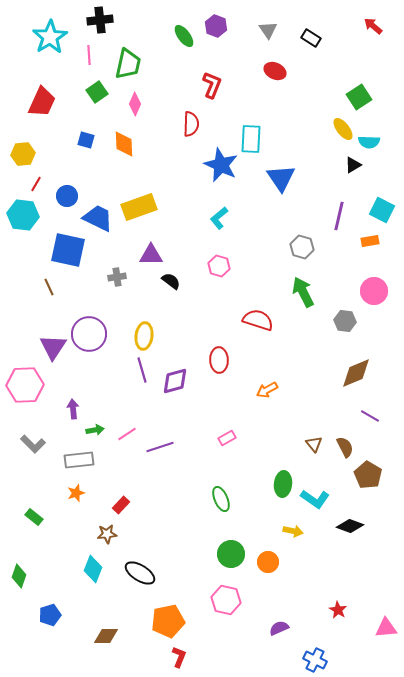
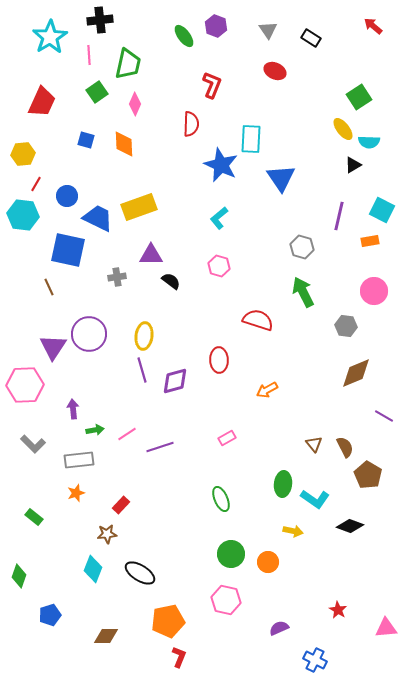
gray hexagon at (345, 321): moved 1 px right, 5 px down
purple line at (370, 416): moved 14 px right
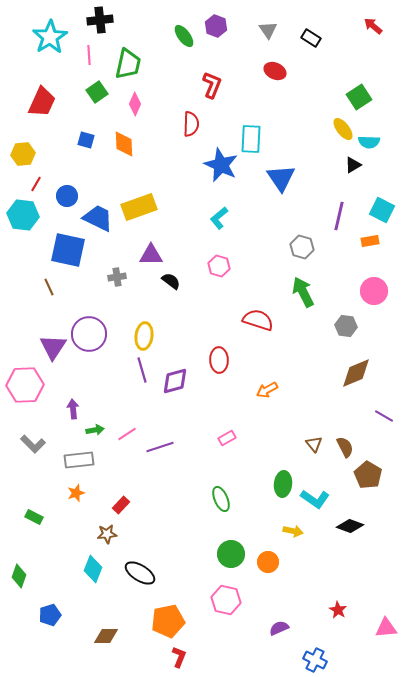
green rectangle at (34, 517): rotated 12 degrees counterclockwise
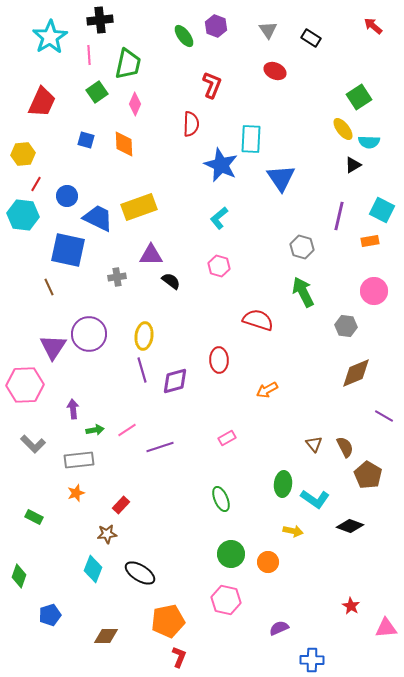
pink line at (127, 434): moved 4 px up
red star at (338, 610): moved 13 px right, 4 px up
blue cross at (315, 660): moved 3 px left; rotated 25 degrees counterclockwise
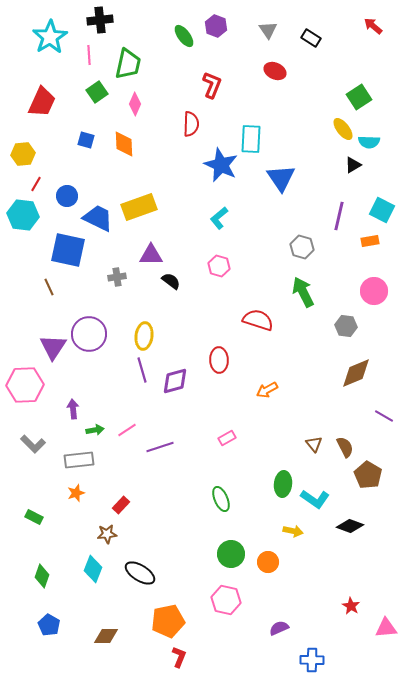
green diamond at (19, 576): moved 23 px right
blue pentagon at (50, 615): moved 1 px left, 10 px down; rotated 25 degrees counterclockwise
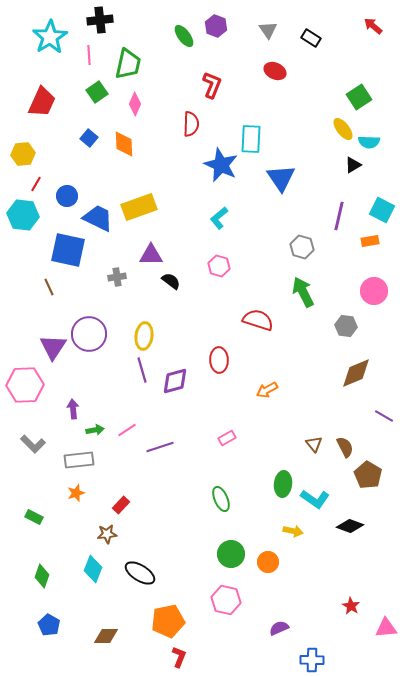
blue square at (86, 140): moved 3 px right, 2 px up; rotated 24 degrees clockwise
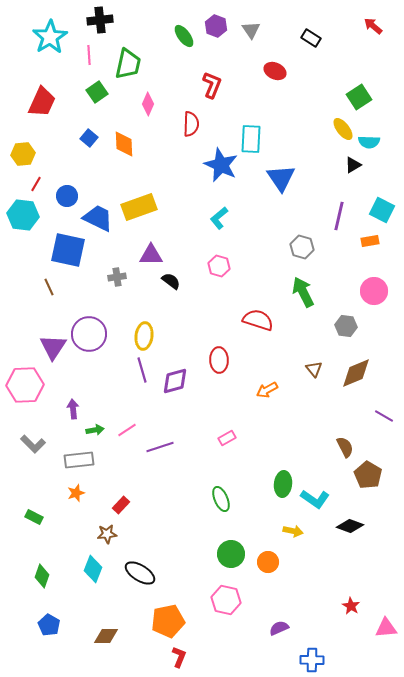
gray triangle at (268, 30): moved 17 px left
pink diamond at (135, 104): moved 13 px right
brown triangle at (314, 444): moved 75 px up
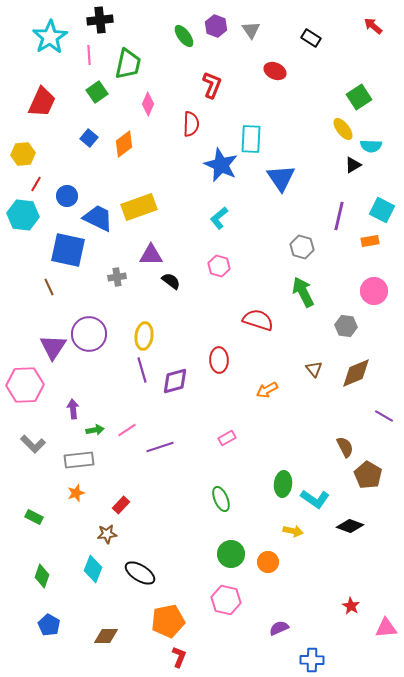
cyan semicircle at (369, 142): moved 2 px right, 4 px down
orange diamond at (124, 144): rotated 56 degrees clockwise
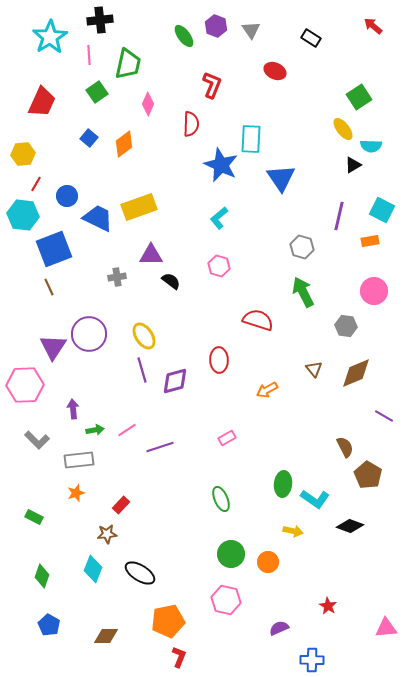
blue square at (68, 250): moved 14 px left, 1 px up; rotated 33 degrees counterclockwise
yellow ellipse at (144, 336): rotated 40 degrees counterclockwise
gray L-shape at (33, 444): moved 4 px right, 4 px up
red star at (351, 606): moved 23 px left
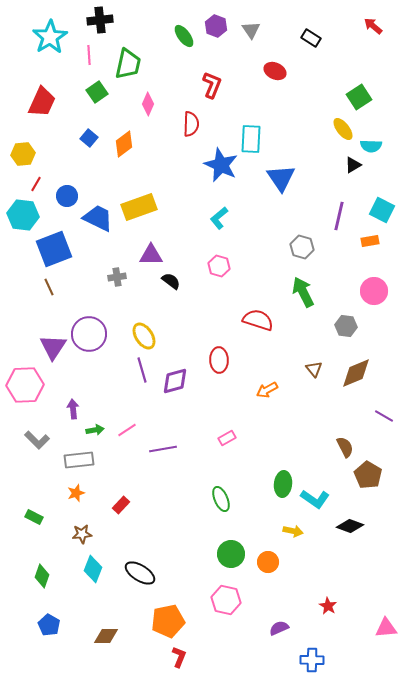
purple line at (160, 447): moved 3 px right, 2 px down; rotated 8 degrees clockwise
brown star at (107, 534): moved 25 px left
